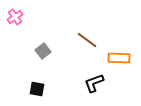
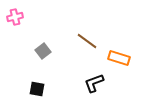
pink cross: rotated 21 degrees clockwise
brown line: moved 1 px down
orange rectangle: rotated 15 degrees clockwise
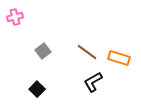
brown line: moved 11 px down
black L-shape: moved 1 px left, 1 px up; rotated 10 degrees counterclockwise
black square: rotated 35 degrees clockwise
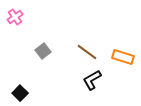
pink cross: rotated 21 degrees counterclockwise
orange rectangle: moved 4 px right, 1 px up
black L-shape: moved 1 px left, 2 px up
black square: moved 17 px left, 4 px down
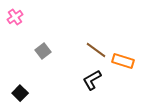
brown line: moved 9 px right, 2 px up
orange rectangle: moved 4 px down
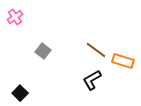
gray square: rotated 14 degrees counterclockwise
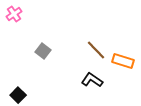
pink cross: moved 1 px left, 3 px up
brown line: rotated 10 degrees clockwise
black L-shape: rotated 65 degrees clockwise
black square: moved 2 px left, 2 px down
